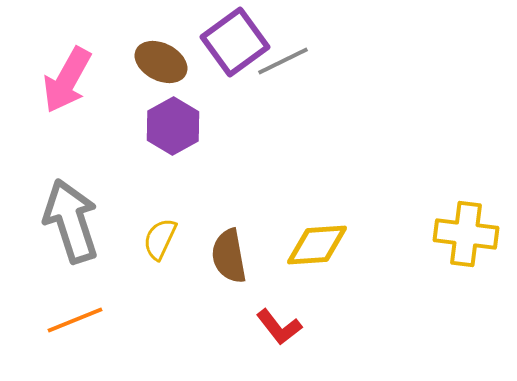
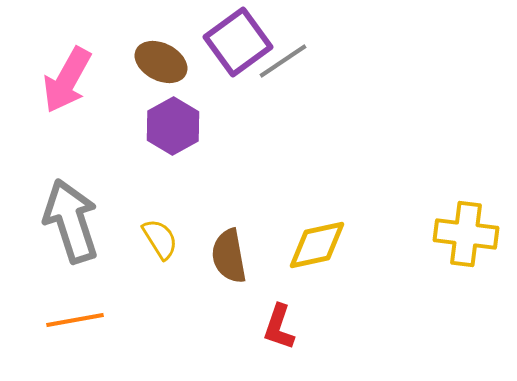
purple square: moved 3 px right
gray line: rotated 8 degrees counterclockwise
yellow semicircle: rotated 123 degrees clockwise
yellow diamond: rotated 8 degrees counterclockwise
orange line: rotated 12 degrees clockwise
red L-shape: rotated 57 degrees clockwise
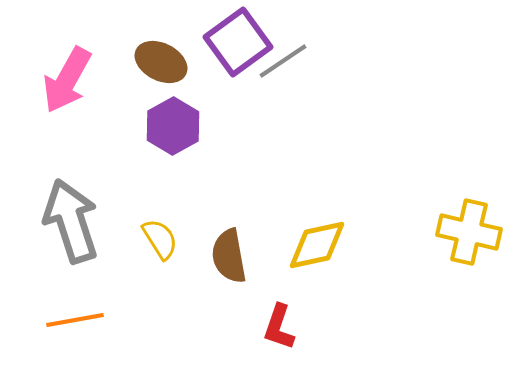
yellow cross: moved 3 px right, 2 px up; rotated 6 degrees clockwise
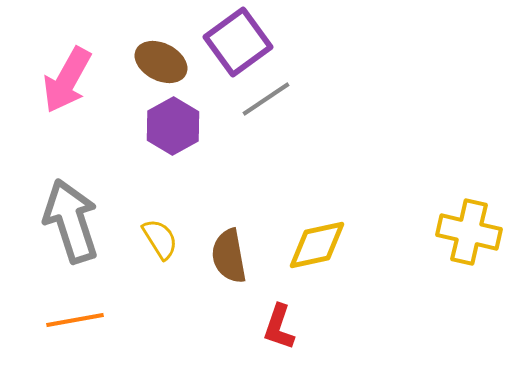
gray line: moved 17 px left, 38 px down
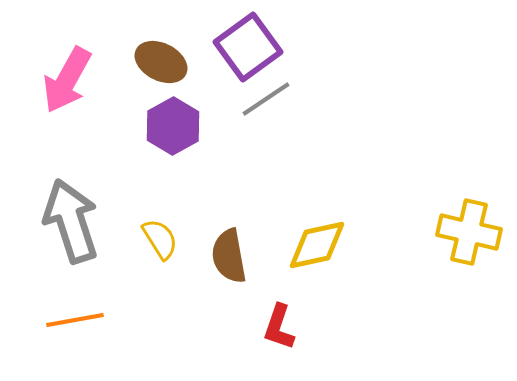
purple square: moved 10 px right, 5 px down
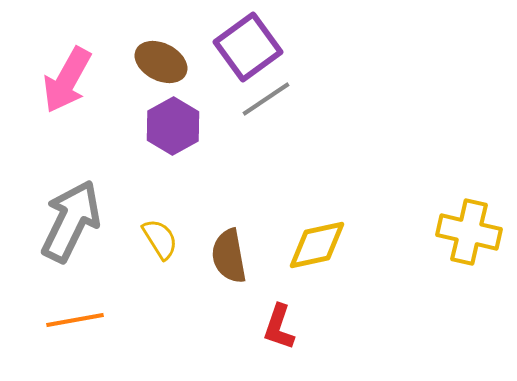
gray arrow: rotated 44 degrees clockwise
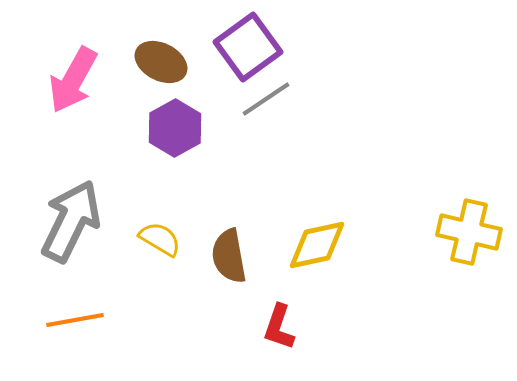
pink arrow: moved 6 px right
purple hexagon: moved 2 px right, 2 px down
yellow semicircle: rotated 27 degrees counterclockwise
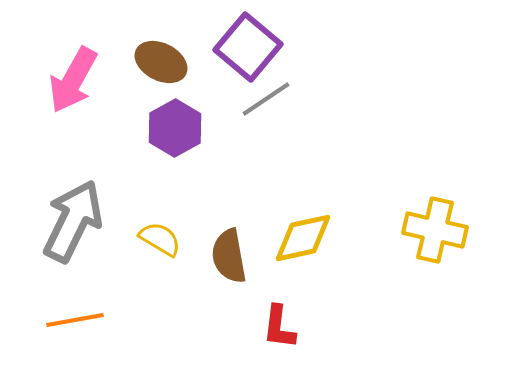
purple square: rotated 14 degrees counterclockwise
gray arrow: moved 2 px right
yellow cross: moved 34 px left, 2 px up
yellow diamond: moved 14 px left, 7 px up
red L-shape: rotated 12 degrees counterclockwise
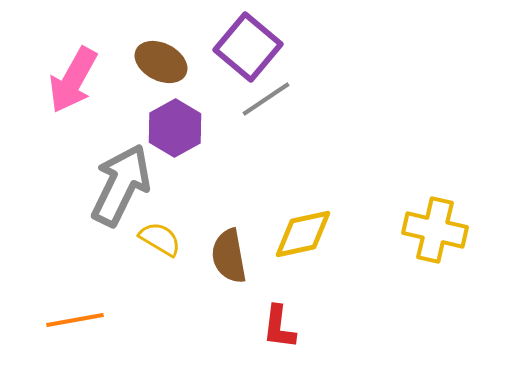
gray arrow: moved 48 px right, 36 px up
yellow diamond: moved 4 px up
